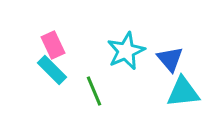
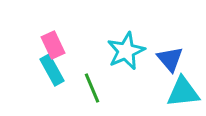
cyan rectangle: rotated 16 degrees clockwise
green line: moved 2 px left, 3 px up
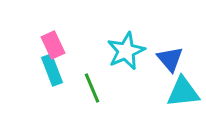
cyan rectangle: rotated 8 degrees clockwise
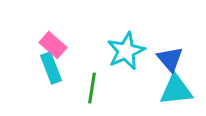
pink rectangle: rotated 24 degrees counterclockwise
cyan rectangle: moved 1 px left, 2 px up
green line: rotated 32 degrees clockwise
cyan triangle: moved 7 px left, 2 px up
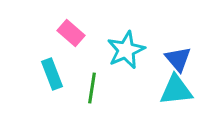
pink rectangle: moved 18 px right, 12 px up
cyan star: moved 1 px up
blue triangle: moved 8 px right
cyan rectangle: moved 1 px right, 6 px down
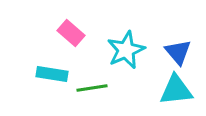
blue triangle: moved 7 px up
cyan rectangle: rotated 60 degrees counterclockwise
green line: rotated 72 degrees clockwise
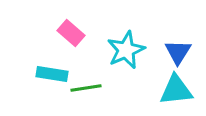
blue triangle: rotated 12 degrees clockwise
green line: moved 6 px left
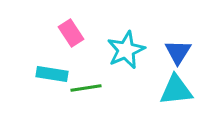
pink rectangle: rotated 16 degrees clockwise
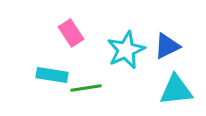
blue triangle: moved 11 px left, 6 px up; rotated 32 degrees clockwise
cyan rectangle: moved 1 px down
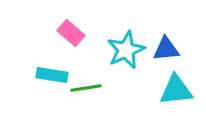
pink rectangle: rotated 16 degrees counterclockwise
blue triangle: moved 1 px left, 3 px down; rotated 20 degrees clockwise
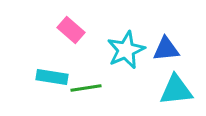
pink rectangle: moved 3 px up
cyan rectangle: moved 2 px down
